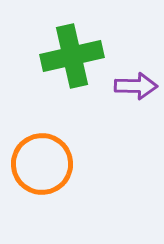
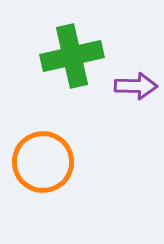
orange circle: moved 1 px right, 2 px up
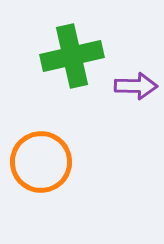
orange circle: moved 2 px left
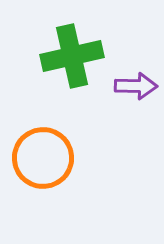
orange circle: moved 2 px right, 4 px up
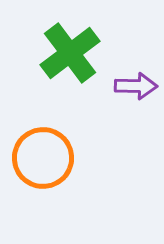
green cross: moved 2 px left, 3 px up; rotated 24 degrees counterclockwise
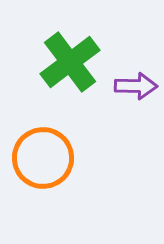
green cross: moved 9 px down
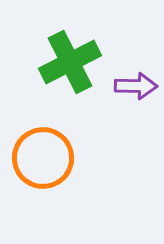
green cross: rotated 10 degrees clockwise
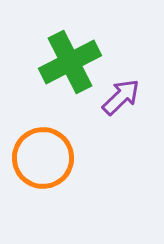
purple arrow: moved 15 px left, 11 px down; rotated 45 degrees counterclockwise
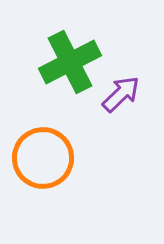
purple arrow: moved 3 px up
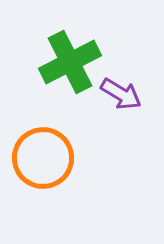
purple arrow: rotated 75 degrees clockwise
